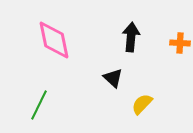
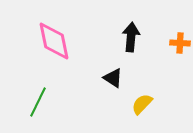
pink diamond: moved 1 px down
black triangle: rotated 10 degrees counterclockwise
green line: moved 1 px left, 3 px up
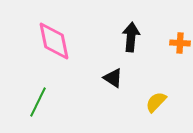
yellow semicircle: moved 14 px right, 2 px up
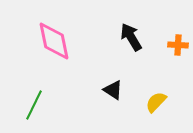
black arrow: rotated 36 degrees counterclockwise
orange cross: moved 2 px left, 2 px down
black triangle: moved 12 px down
green line: moved 4 px left, 3 px down
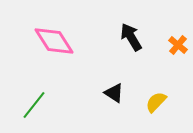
pink diamond: rotated 21 degrees counterclockwise
orange cross: rotated 36 degrees clockwise
black triangle: moved 1 px right, 3 px down
green line: rotated 12 degrees clockwise
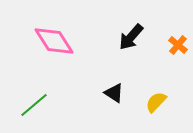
black arrow: rotated 108 degrees counterclockwise
green line: rotated 12 degrees clockwise
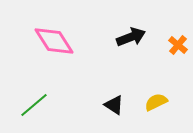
black arrow: rotated 152 degrees counterclockwise
black triangle: moved 12 px down
yellow semicircle: rotated 20 degrees clockwise
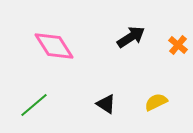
black arrow: rotated 12 degrees counterclockwise
pink diamond: moved 5 px down
black triangle: moved 8 px left, 1 px up
